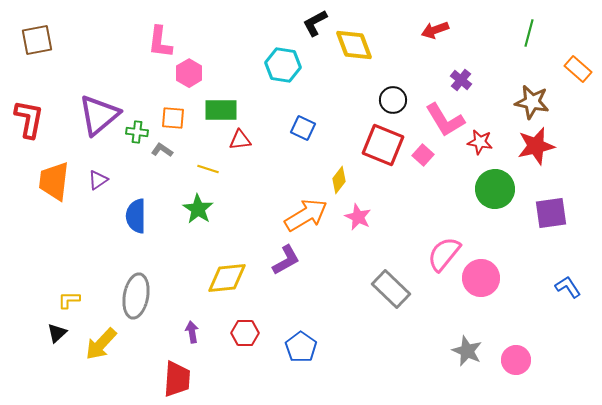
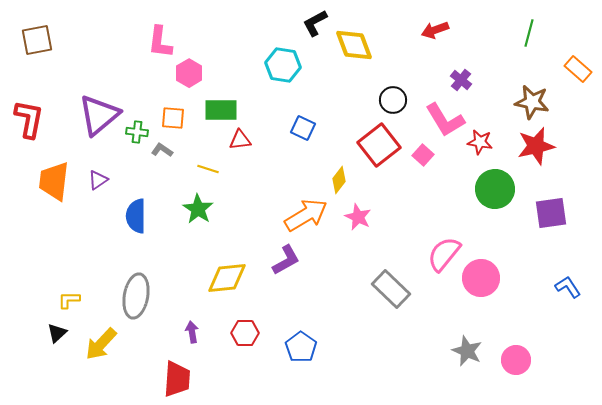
red square at (383, 145): moved 4 px left; rotated 30 degrees clockwise
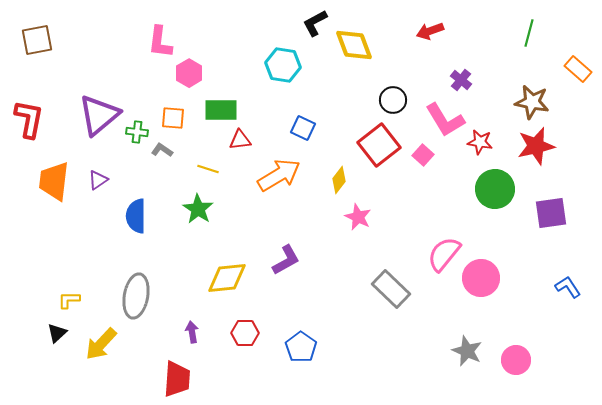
red arrow at (435, 30): moved 5 px left, 1 px down
orange arrow at (306, 215): moved 27 px left, 40 px up
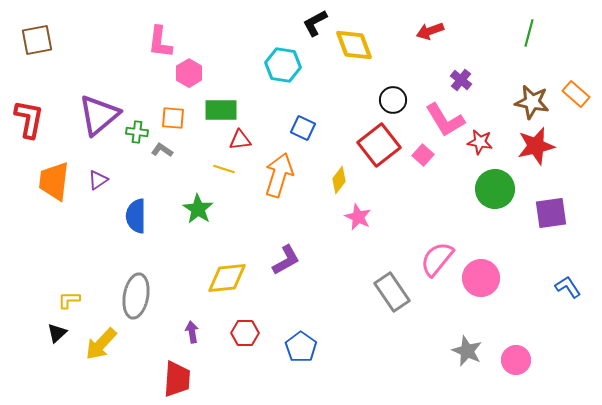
orange rectangle at (578, 69): moved 2 px left, 25 px down
yellow line at (208, 169): moved 16 px right
orange arrow at (279, 175): rotated 42 degrees counterclockwise
pink semicircle at (444, 254): moved 7 px left, 5 px down
gray rectangle at (391, 289): moved 1 px right, 3 px down; rotated 12 degrees clockwise
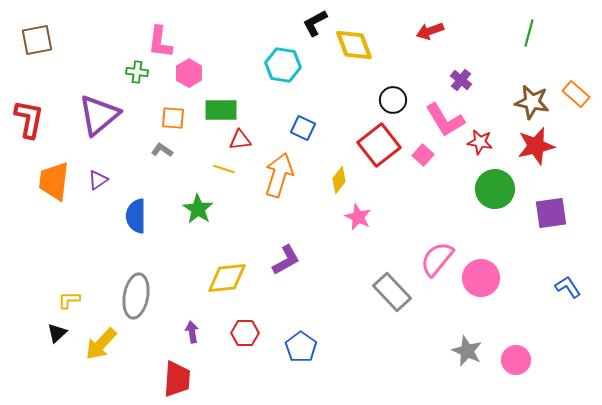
green cross at (137, 132): moved 60 px up
gray rectangle at (392, 292): rotated 9 degrees counterclockwise
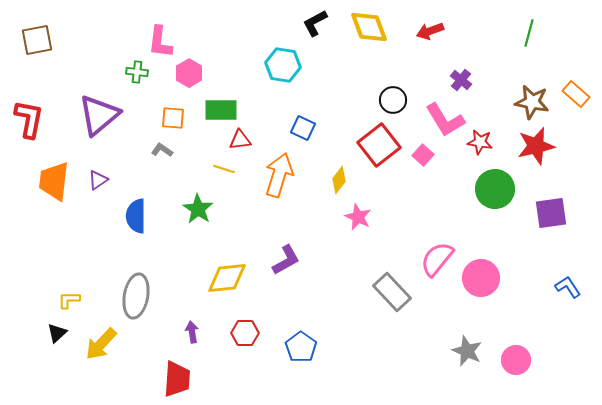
yellow diamond at (354, 45): moved 15 px right, 18 px up
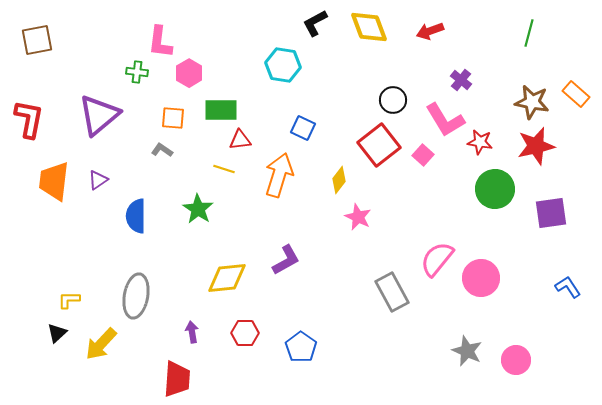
gray rectangle at (392, 292): rotated 15 degrees clockwise
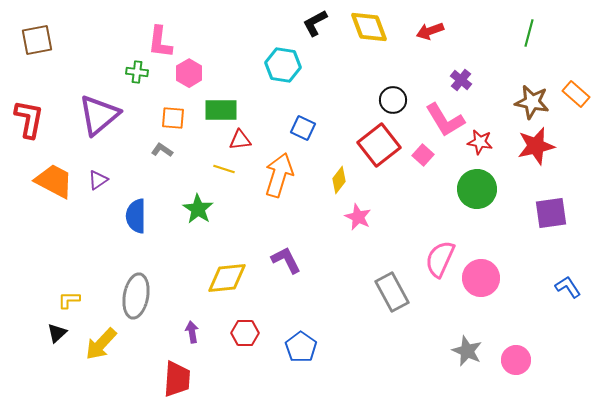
orange trapezoid at (54, 181): rotated 111 degrees clockwise
green circle at (495, 189): moved 18 px left
pink semicircle at (437, 259): moved 3 px right; rotated 15 degrees counterclockwise
purple L-shape at (286, 260): rotated 88 degrees counterclockwise
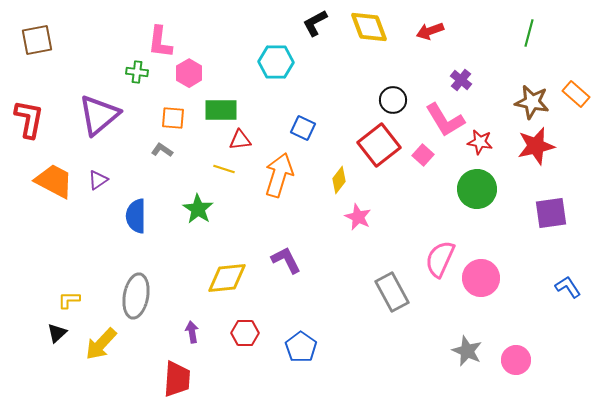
cyan hexagon at (283, 65): moved 7 px left, 3 px up; rotated 8 degrees counterclockwise
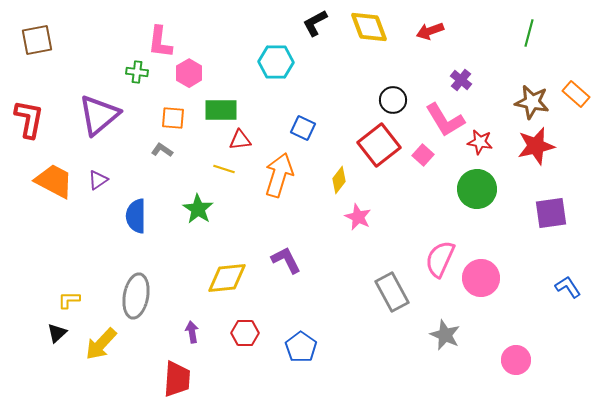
gray star at (467, 351): moved 22 px left, 16 px up
